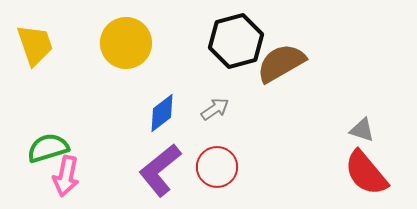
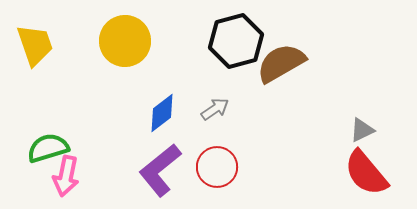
yellow circle: moved 1 px left, 2 px up
gray triangle: rotated 44 degrees counterclockwise
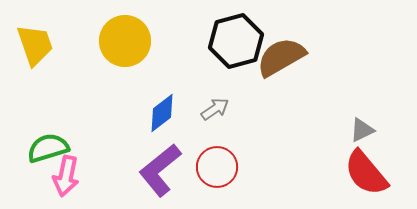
brown semicircle: moved 6 px up
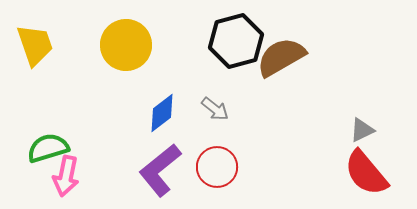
yellow circle: moved 1 px right, 4 px down
gray arrow: rotated 72 degrees clockwise
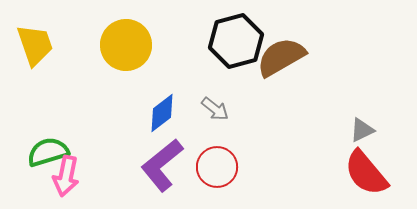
green semicircle: moved 4 px down
purple L-shape: moved 2 px right, 5 px up
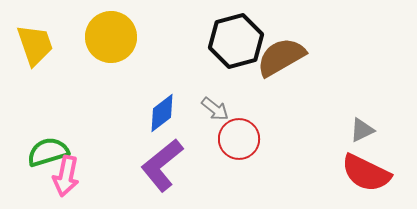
yellow circle: moved 15 px left, 8 px up
red circle: moved 22 px right, 28 px up
red semicircle: rotated 24 degrees counterclockwise
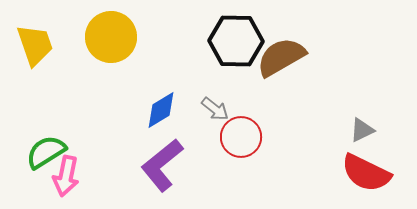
black hexagon: rotated 16 degrees clockwise
blue diamond: moved 1 px left, 3 px up; rotated 6 degrees clockwise
red circle: moved 2 px right, 2 px up
green semicircle: moved 2 px left; rotated 15 degrees counterclockwise
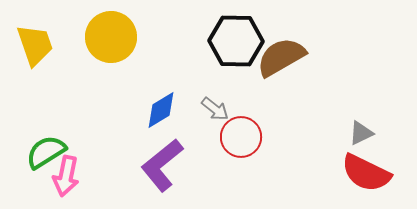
gray triangle: moved 1 px left, 3 px down
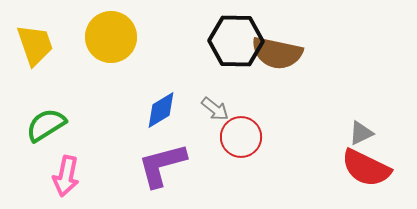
brown semicircle: moved 4 px left, 4 px up; rotated 138 degrees counterclockwise
green semicircle: moved 27 px up
purple L-shape: rotated 24 degrees clockwise
red semicircle: moved 5 px up
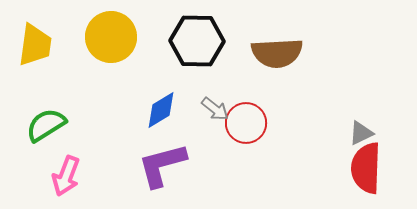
black hexagon: moved 39 px left
yellow trapezoid: rotated 27 degrees clockwise
brown semicircle: rotated 15 degrees counterclockwise
red circle: moved 5 px right, 14 px up
red semicircle: rotated 66 degrees clockwise
pink arrow: rotated 9 degrees clockwise
